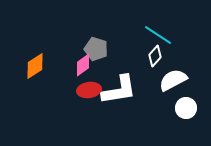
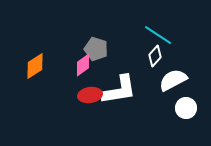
red ellipse: moved 1 px right, 5 px down
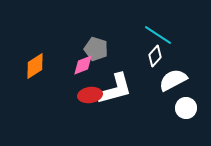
pink diamond: rotated 15 degrees clockwise
white L-shape: moved 4 px left, 1 px up; rotated 6 degrees counterclockwise
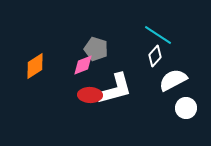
red ellipse: rotated 10 degrees clockwise
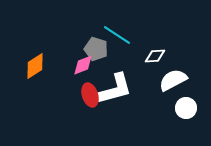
cyan line: moved 41 px left
white diamond: rotated 45 degrees clockwise
red ellipse: rotated 70 degrees clockwise
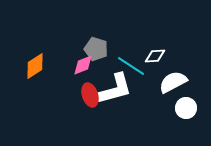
cyan line: moved 14 px right, 31 px down
white semicircle: moved 2 px down
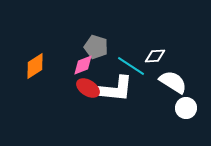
gray pentagon: moved 2 px up
white semicircle: rotated 60 degrees clockwise
white L-shape: rotated 21 degrees clockwise
red ellipse: moved 2 px left, 7 px up; rotated 40 degrees counterclockwise
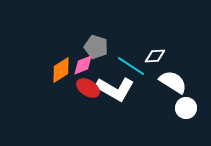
orange diamond: moved 26 px right, 4 px down
white L-shape: rotated 24 degrees clockwise
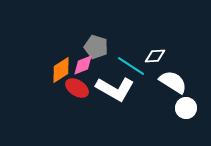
red ellipse: moved 11 px left
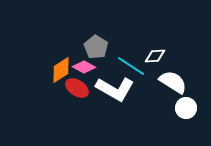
gray pentagon: rotated 15 degrees clockwise
pink diamond: moved 1 px right, 2 px down; rotated 50 degrees clockwise
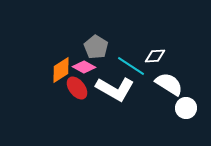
white semicircle: moved 4 px left, 2 px down
red ellipse: rotated 20 degrees clockwise
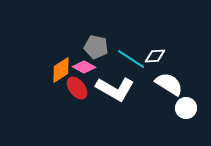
gray pentagon: rotated 20 degrees counterclockwise
cyan line: moved 7 px up
